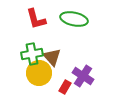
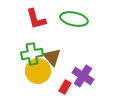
yellow circle: moved 1 px left, 2 px up
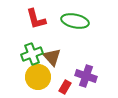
green ellipse: moved 1 px right, 2 px down
green cross: rotated 10 degrees counterclockwise
yellow circle: moved 6 px down
purple cross: moved 3 px right; rotated 15 degrees counterclockwise
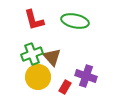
red L-shape: moved 2 px left, 1 px down
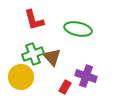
green ellipse: moved 3 px right, 8 px down
green cross: moved 1 px right
yellow circle: moved 17 px left
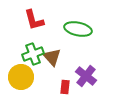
purple cross: rotated 20 degrees clockwise
red rectangle: rotated 24 degrees counterclockwise
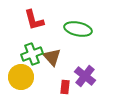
green cross: moved 1 px left
purple cross: moved 1 px left
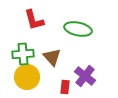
green cross: moved 9 px left; rotated 15 degrees clockwise
yellow circle: moved 6 px right
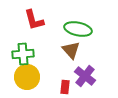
brown triangle: moved 19 px right, 7 px up
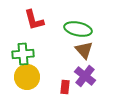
brown triangle: moved 13 px right
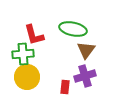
red L-shape: moved 15 px down
green ellipse: moved 5 px left
brown triangle: moved 2 px right; rotated 18 degrees clockwise
purple cross: rotated 35 degrees clockwise
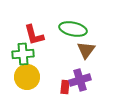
purple cross: moved 5 px left, 4 px down
